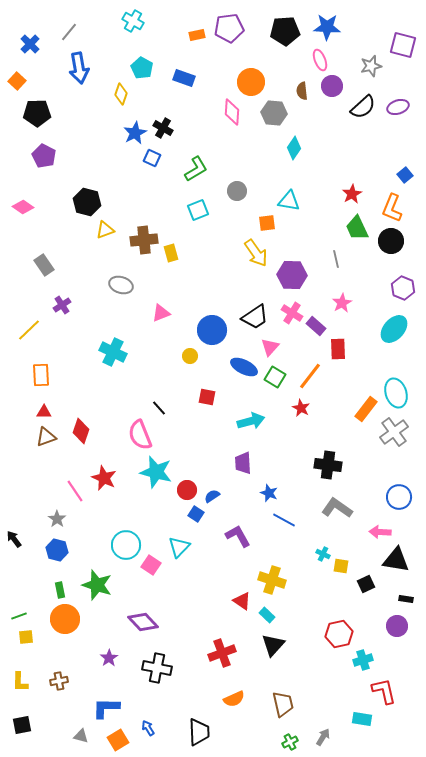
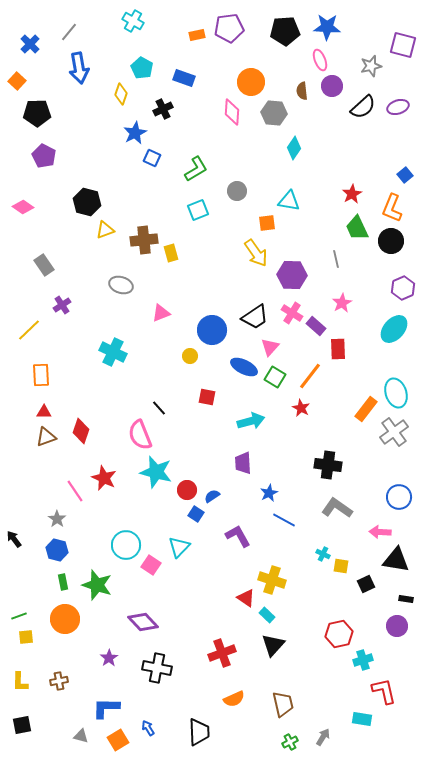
black cross at (163, 128): moved 19 px up; rotated 36 degrees clockwise
purple hexagon at (403, 288): rotated 15 degrees clockwise
blue star at (269, 493): rotated 24 degrees clockwise
green rectangle at (60, 590): moved 3 px right, 8 px up
red triangle at (242, 601): moved 4 px right, 3 px up
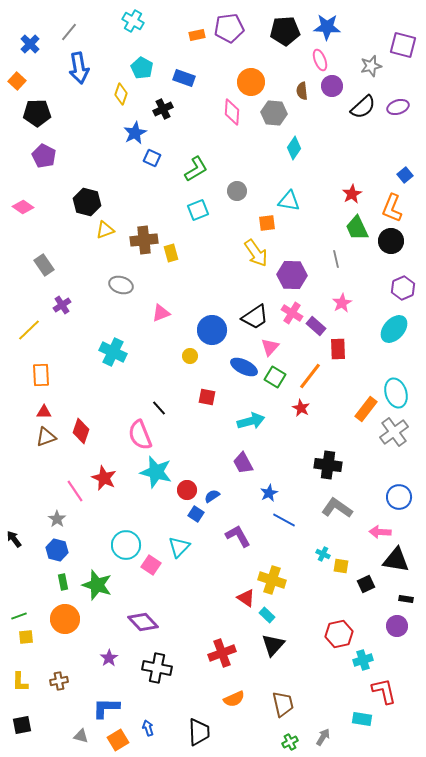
purple trapezoid at (243, 463): rotated 25 degrees counterclockwise
blue arrow at (148, 728): rotated 14 degrees clockwise
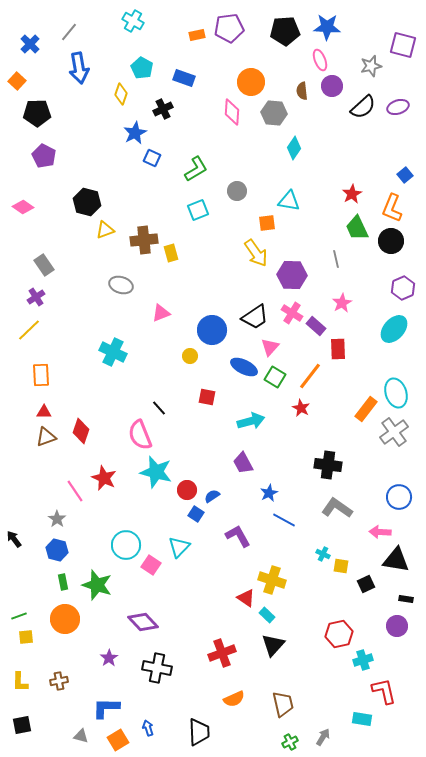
purple cross at (62, 305): moved 26 px left, 8 px up
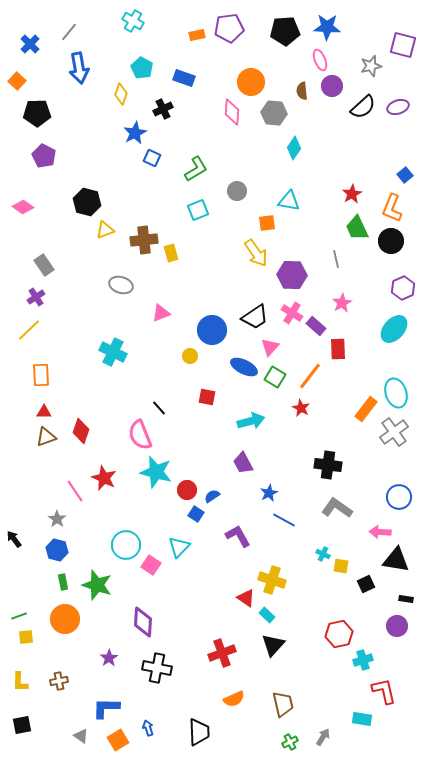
purple diamond at (143, 622): rotated 48 degrees clockwise
gray triangle at (81, 736): rotated 21 degrees clockwise
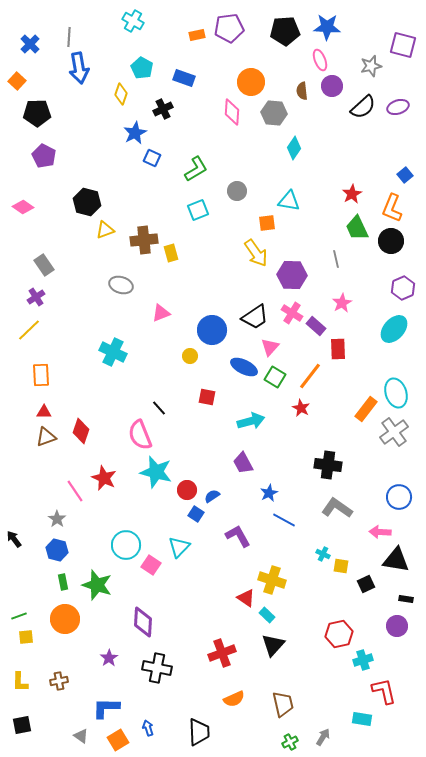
gray line at (69, 32): moved 5 px down; rotated 36 degrees counterclockwise
